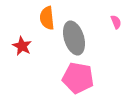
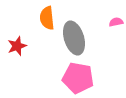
pink semicircle: rotated 80 degrees counterclockwise
red star: moved 5 px left; rotated 24 degrees clockwise
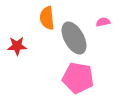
pink semicircle: moved 13 px left
gray ellipse: rotated 12 degrees counterclockwise
red star: rotated 18 degrees clockwise
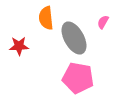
orange semicircle: moved 1 px left
pink semicircle: rotated 48 degrees counterclockwise
red star: moved 2 px right
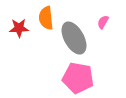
red star: moved 18 px up
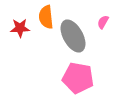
orange semicircle: moved 1 px up
red star: moved 1 px right
gray ellipse: moved 1 px left, 2 px up
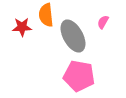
orange semicircle: moved 2 px up
red star: moved 2 px right, 1 px up
pink pentagon: moved 1 px right, 2 px up
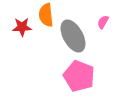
pink pentagon: rotated 12 degrees clockwise
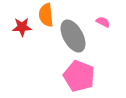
pink semicircle: rotated 88 degrees clockwise
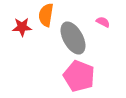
orange semicircle: rotated 15 degrees clockwise
gray ellipse: moved 2 px down
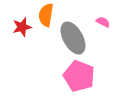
red star: rotated 12 degrees counterclockwise
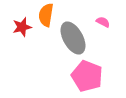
pink pentagon: moved 8 px right
